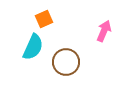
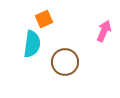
cyan semicircle: moved 1 px left, 3 px up; rotated 16 degrees counterclockwise
brown circle: moved 1 px left
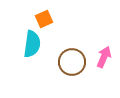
pink arrow: moved 26 px down
brown circle: moved 7 px right
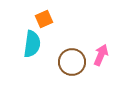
pink arrow: moved 3 px left, 2 px up
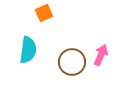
orange square: moved 6 px up
cyan semicircle: moved 4 px left, 6 px down
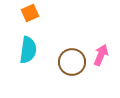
orange square: moved 14 px left
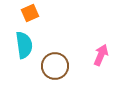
cyan semicircle: moved 4 px left, 5 px up; rotated 16 degrees counterclockwise
brown circle: moved 17 px left, 4 px down
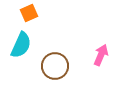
orange square: moved 1 px left
cyan semicircle: moved 3 px left; rotated 32 degrees clockwise
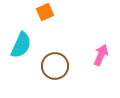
orange square: moved 16 px right, 1 px up
